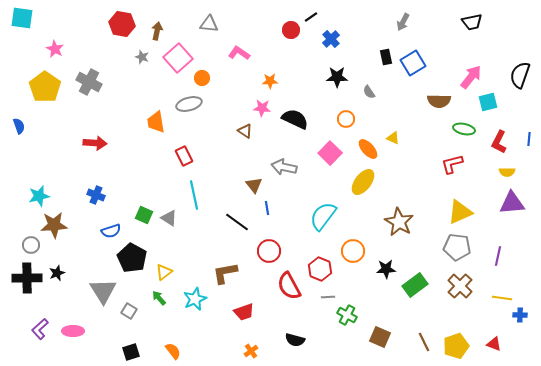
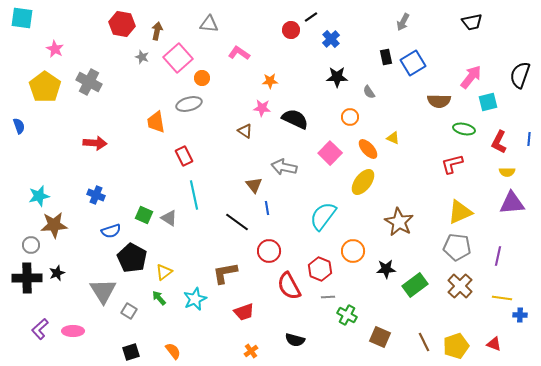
orange circle at (346, 119): moved 4 px right, 2 px up
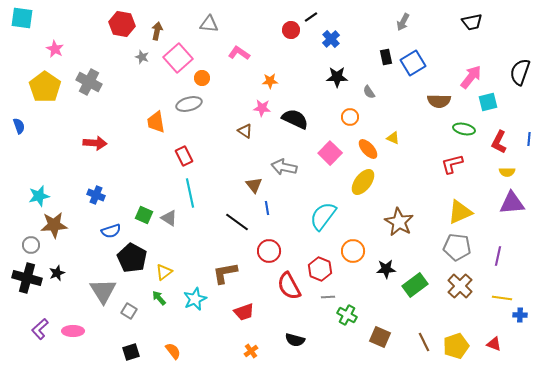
black semicircle at (520, 75): moved 3 px up
cyan line at (194, 195): moved 4 px left, 2 px up
black cross at (27, 278): rotated 16 degrees clockwise
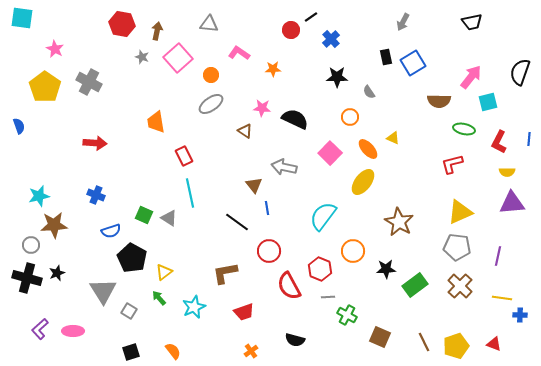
orange circle at (202, 78): moved 9 px right, 3 px up
orange star at (270, 81): moved 3 px right, 12 px up
gray ellipse at (189, 104): moved 22 px right; rotated 20 degrees counterclockwise
cyan star at (195, 299): moved 1 px left, 8 px down
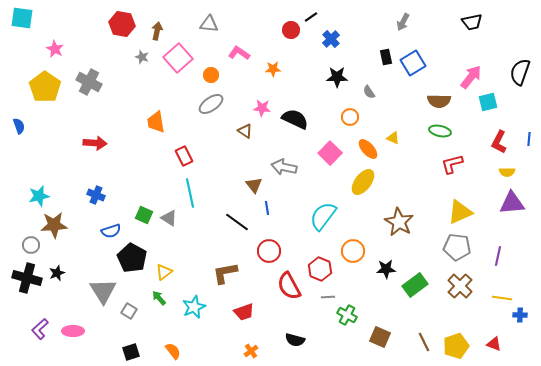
green ellipse at (464, 129): moved 24 px left, 2 px down
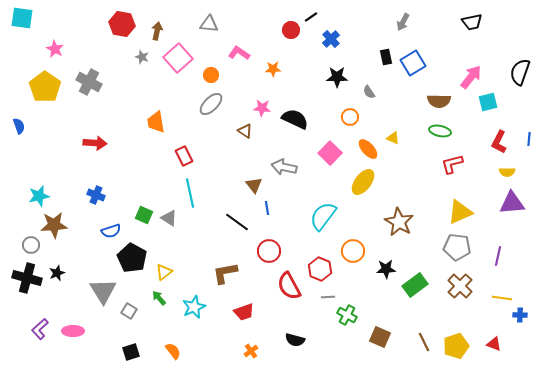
gray ellipse at (211, 104): rotated 10 degrees counterclockwise
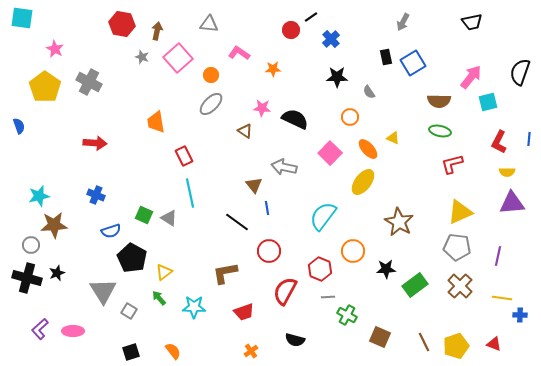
red semicircle at (289, 286): moved 4 px left, 5 px down; rotated 56 degrees clockwise
cyan star at (194, 307): rotated 25 degrees clockwise
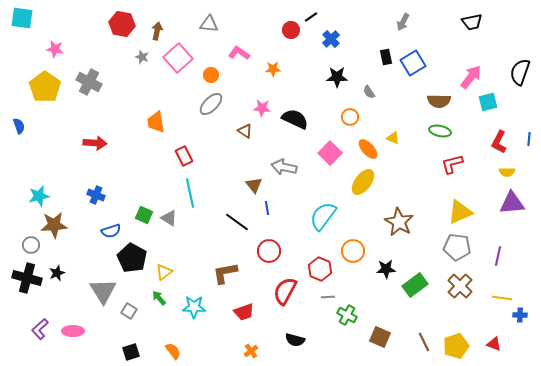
pink star at (55, 49): rotated 18 degrees counterclockwise
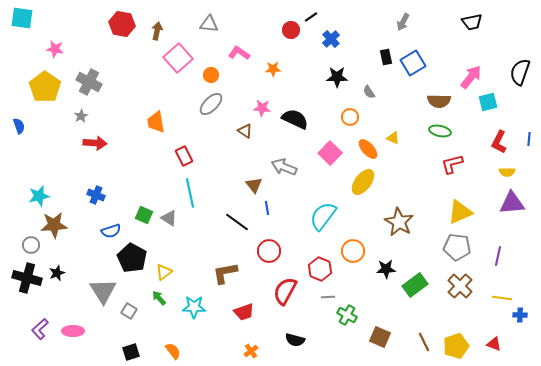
gray star at (142, 57): moved 61 px left, 59 px down; rotated 24 degrees clockwise
gray arrow at (284, 167): rotated 10 degrees clockwise
